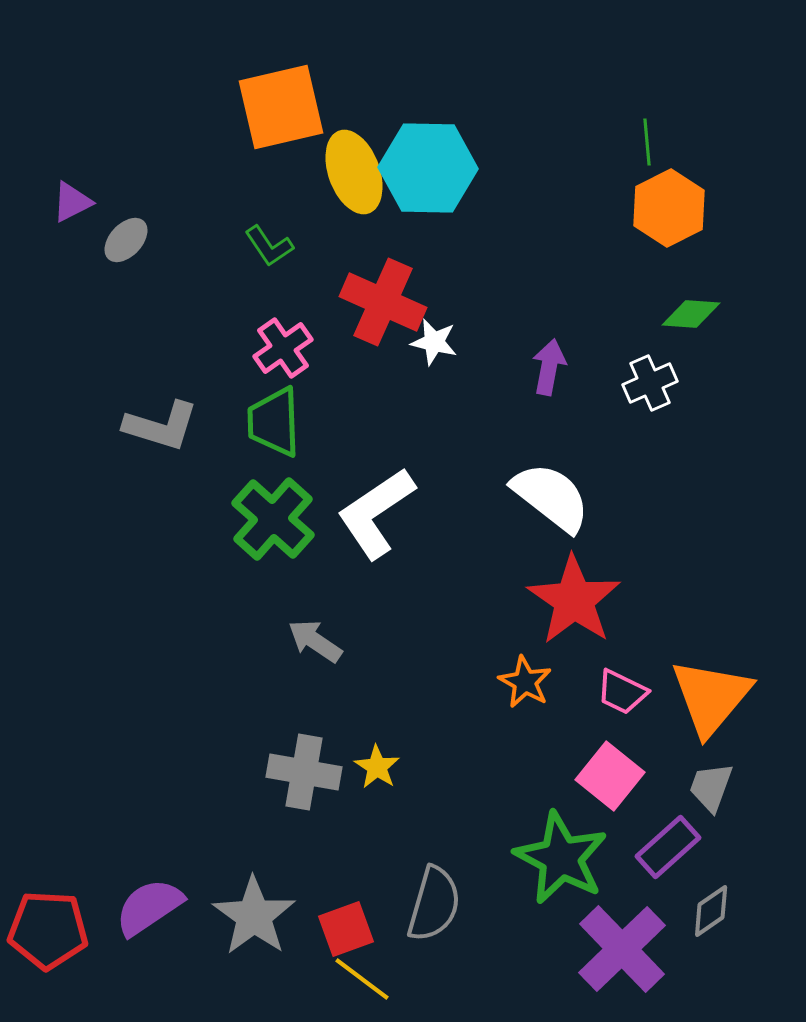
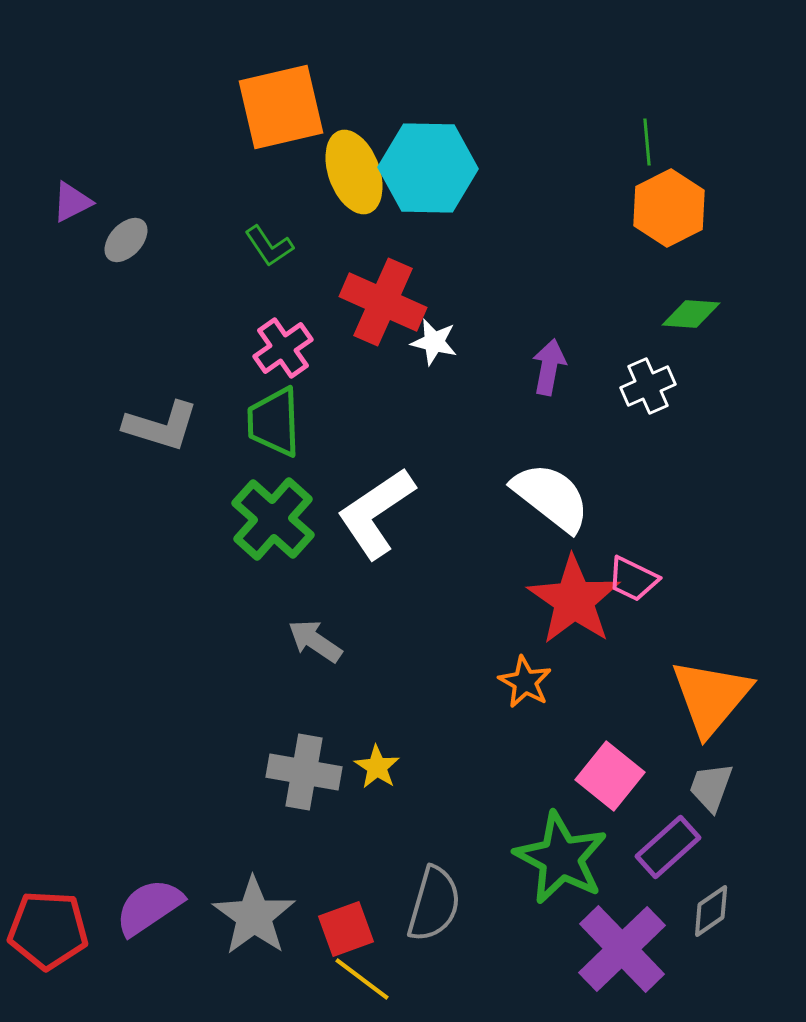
white cross: moved 2 px left, 3 px down
pink trapezoid: moved 11 px right, 113 px up
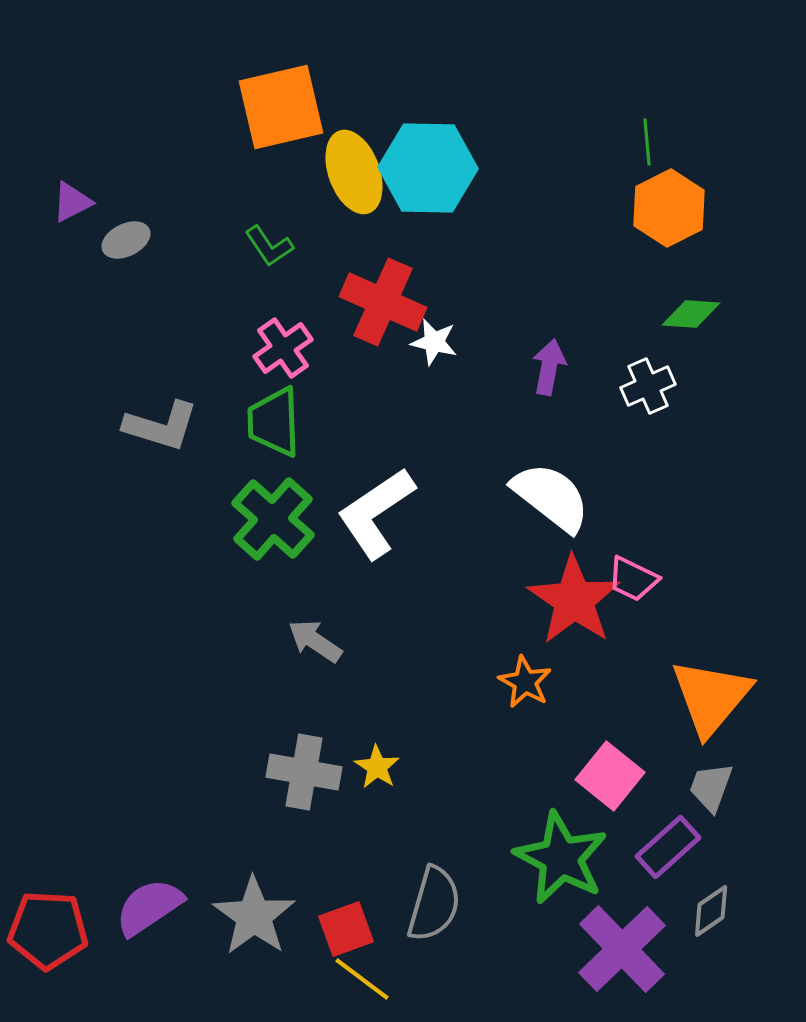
gray ellipse: rotated 21 degrees clockwise
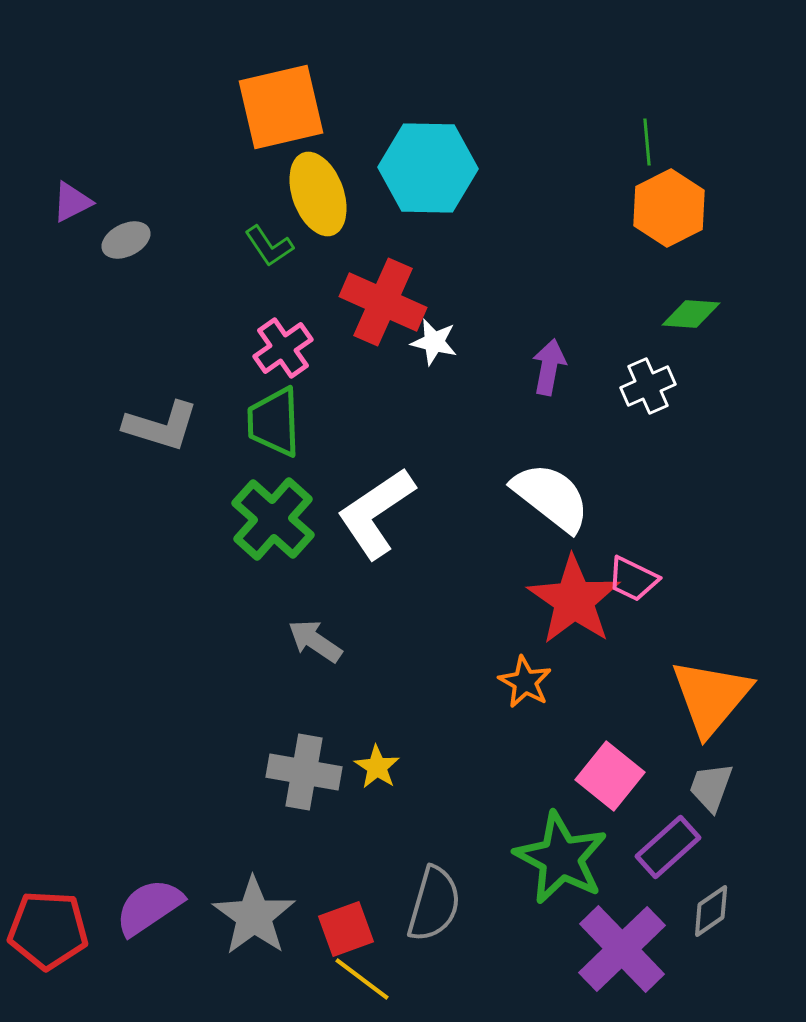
yellow ellipse: moved 36 px left, 22 px down
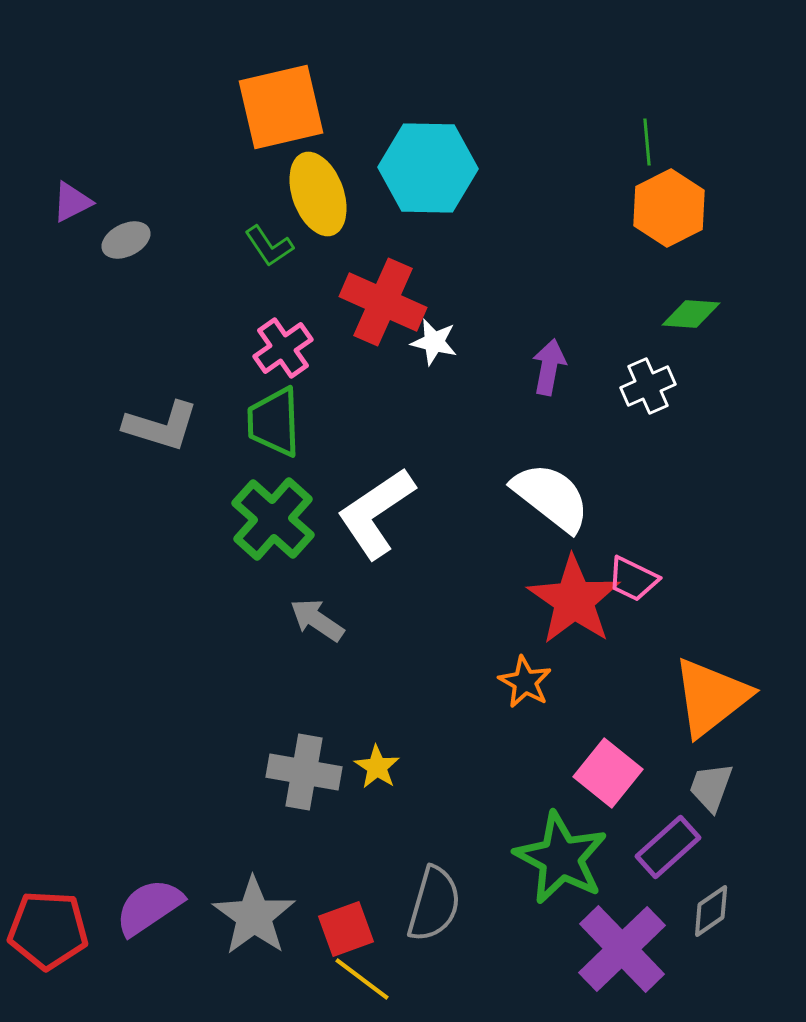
gray arrow: moved 2 px right, 21 px up
orange triangle: rotated 12 degrees clockwise
pink square: moved 2 px left, 3 px up
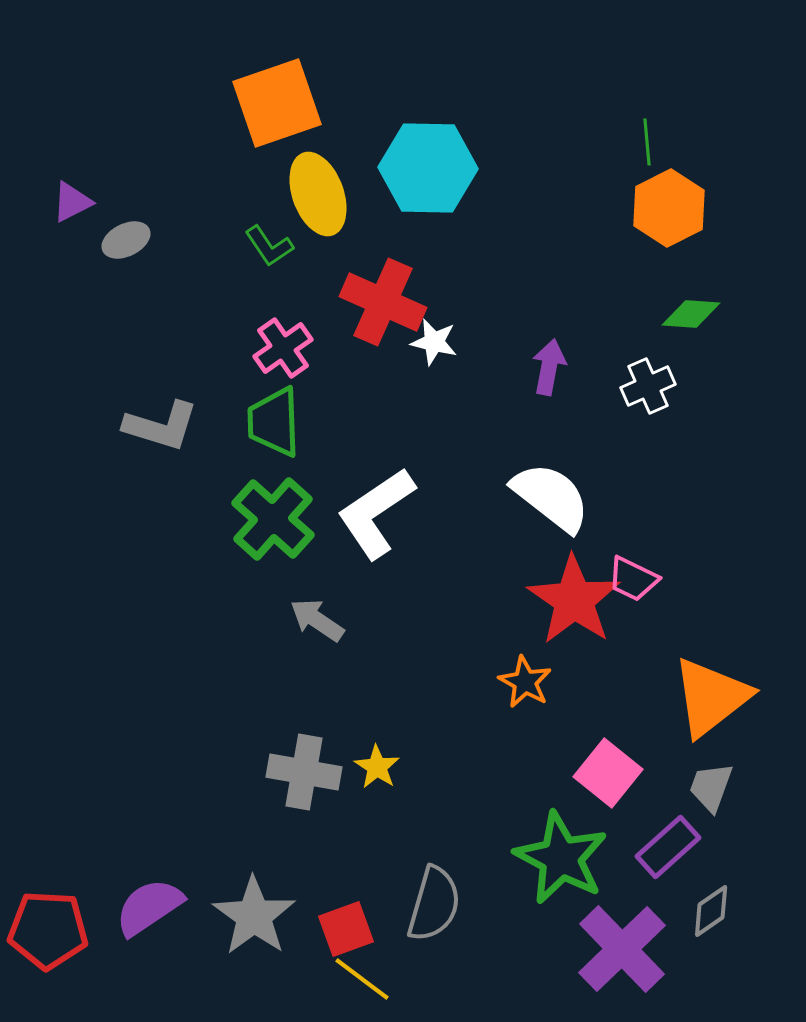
orange square: moved 4 px left, 4 px up; rotated 6 degrees counterclockwise
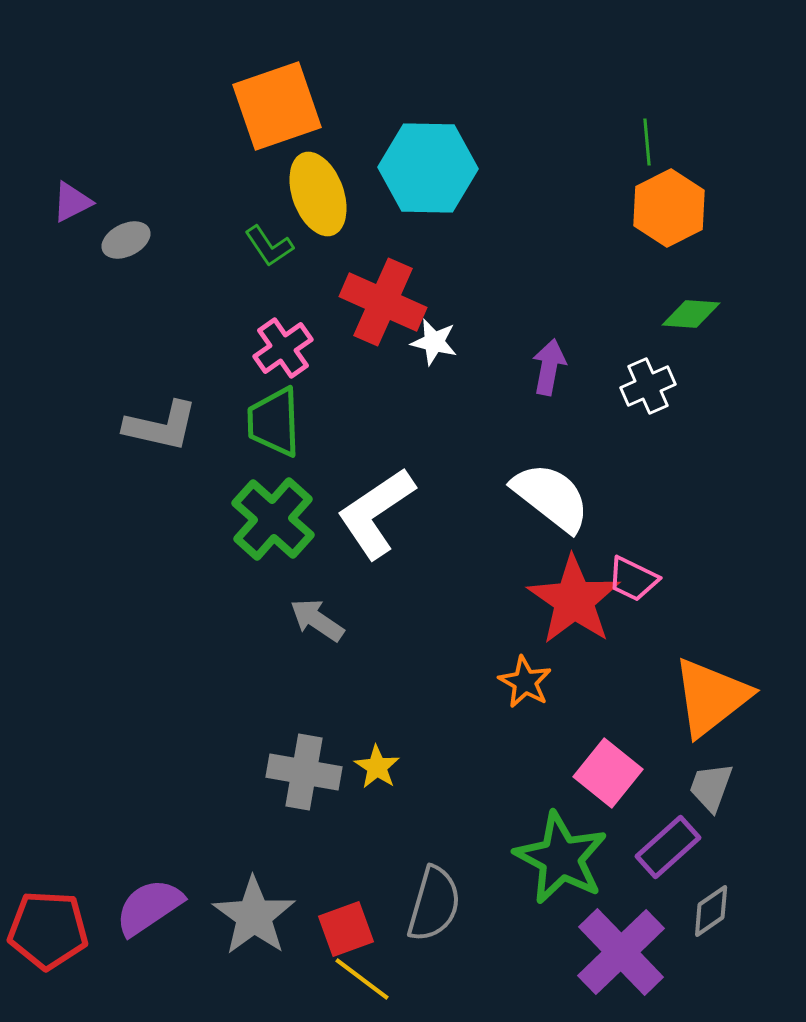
orange square: moved 3 px down
gray L-shape: rotated 4 degrees counterclockwise
purple cross: moved 1 px left, 3 px down
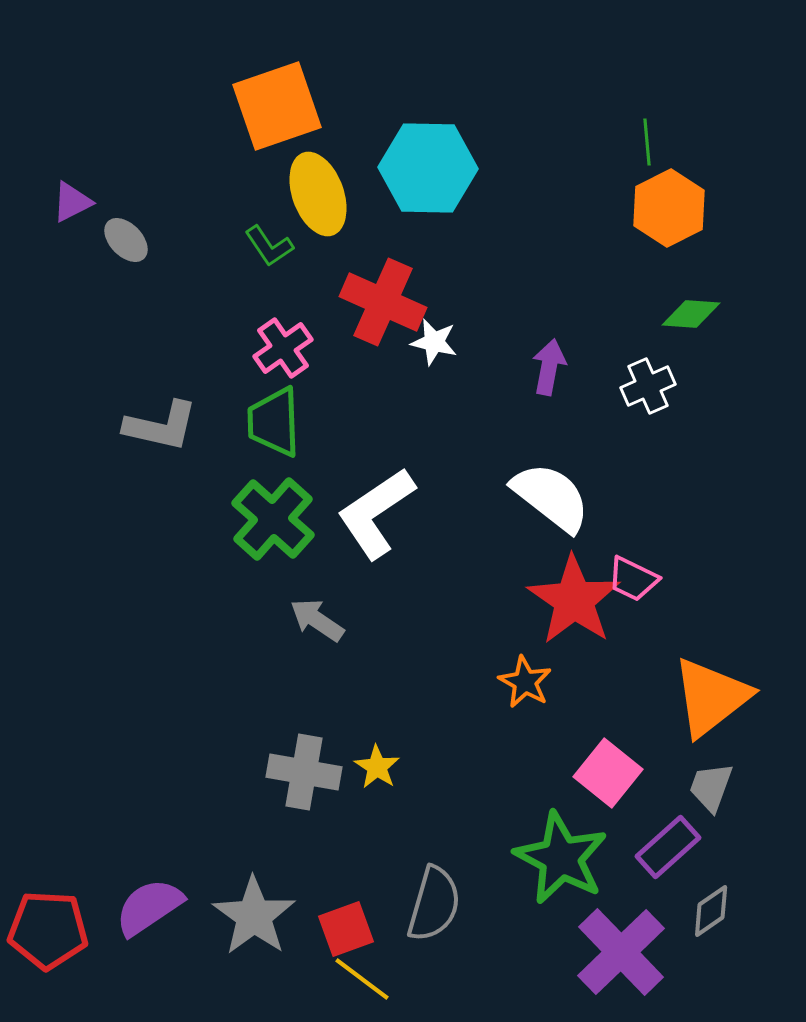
gray ellipse: rotated 72 degrees clockwise
